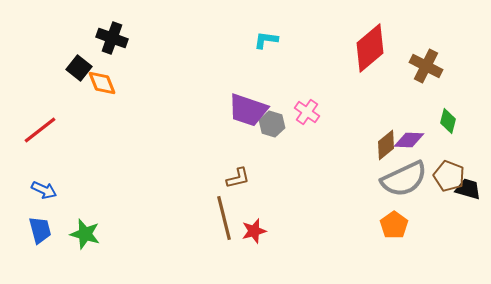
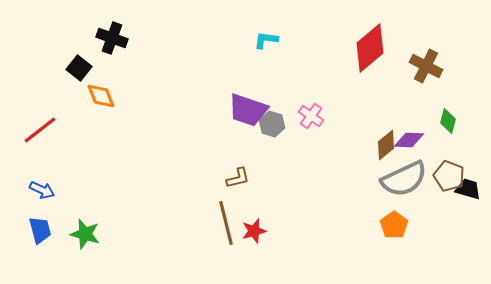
orange diamond: moved 1 px left, 13 px down
pink cross: moved 4 px right, 4 px down
blue arrow: moved 2 px left
brown line: moved 2 px right, 5 px down
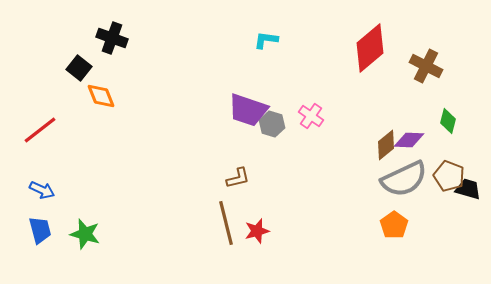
red star: moved 3 px right
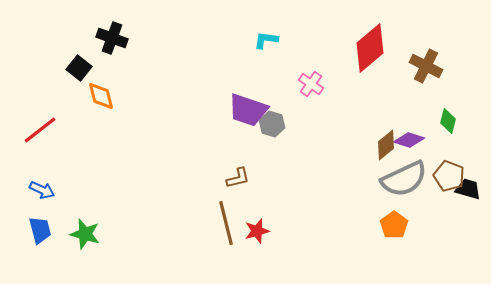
orange diamond: rotated 8 degrees clockwise
pink cross: moved 32 px up
purple diamond: rotated 16 degrees clockwise
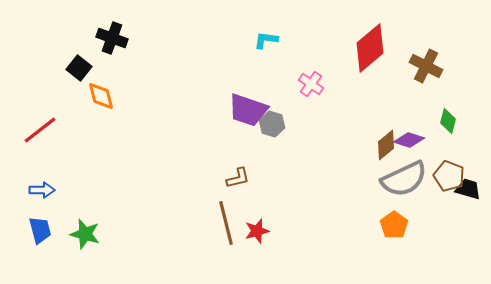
blue arrow: rotated 25 degrees counterclockwise
